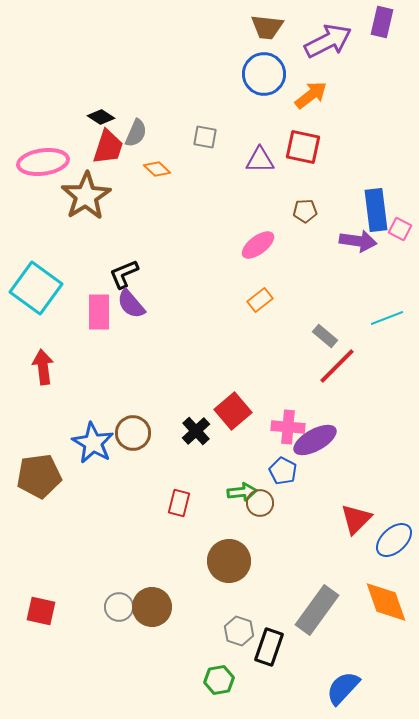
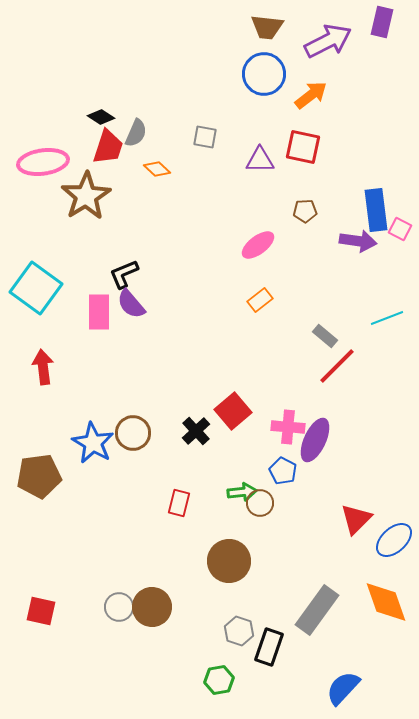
purple ellipse at (315, 440): rotated 36 degrees counterclockwise
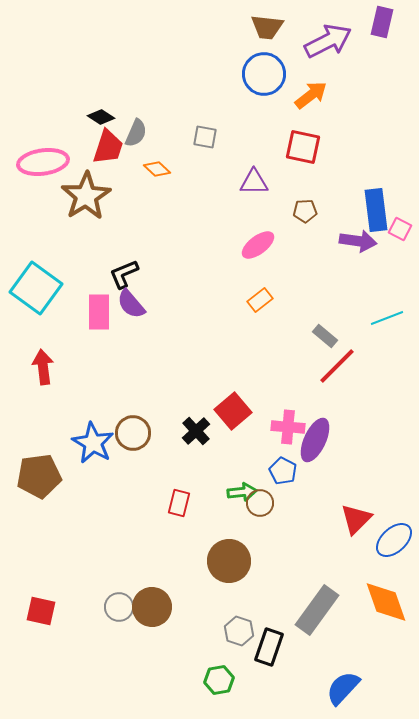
purple triangle at (260, 160): moved 6 px left, 22 px down
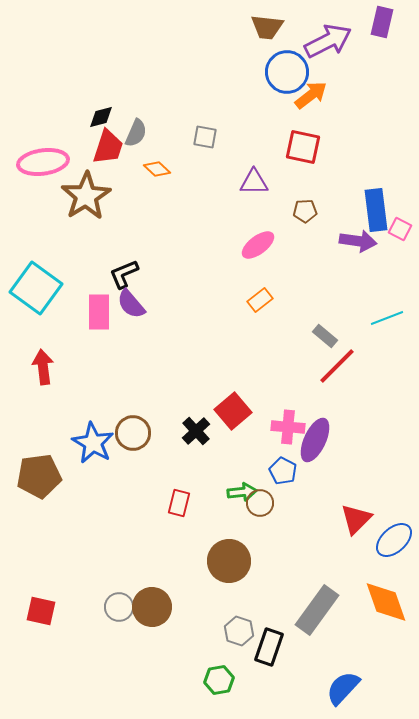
blue circle at (264, 74): moved 23 px right, 2 px up
black diamond at (101, 117): rotated 48 degrees counterclockwise
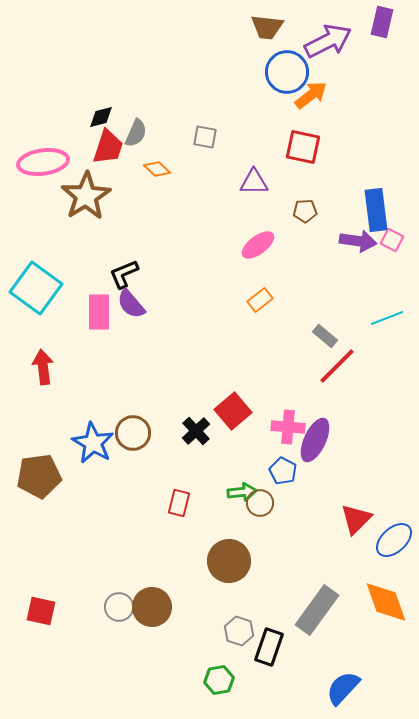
pink square at (400, 229): moved 8 px left, 11 px down
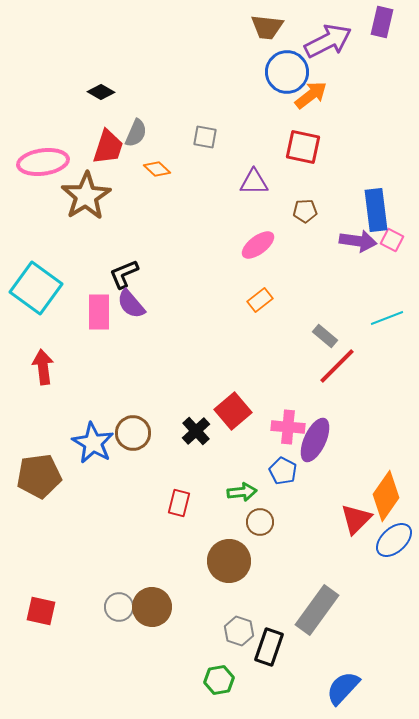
black diamond at (101, 117): moved 25 px up; rotated 44 degrees clockwise
brown circle at (260, 503): moved 19 px down
orange diamond at (386, 602): moved 106 px up; rotated 54 degrees clockwise
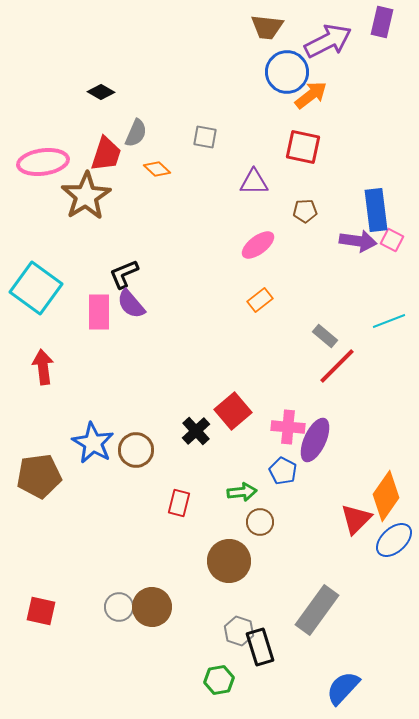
red trapezoid at (108, 147): moved 2 px left, 7 px down
cyan line at (387, 318): moved 2 px right, 3 px down
brown circle at (133, 433): moved 3 px right, 17 px down
black rectangle at (269, 647): moved 9 px left; rotated 36 degrees counterclockwise
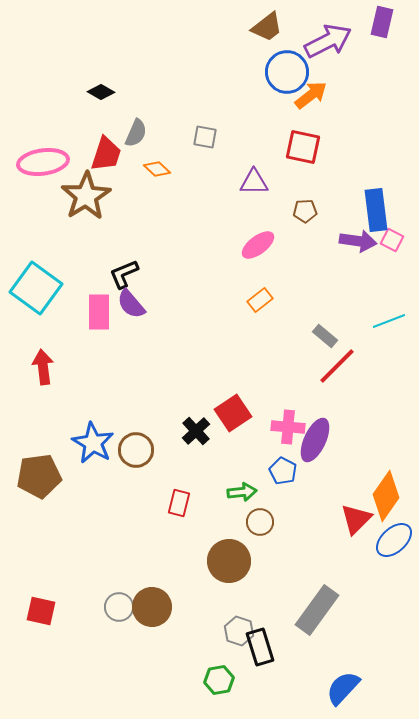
brown trapezoid at (267, 27): rotated 44 degrees counterclockwise
red square at (233, 411): moved 2 px down; rotated 6 degrees clockwise
